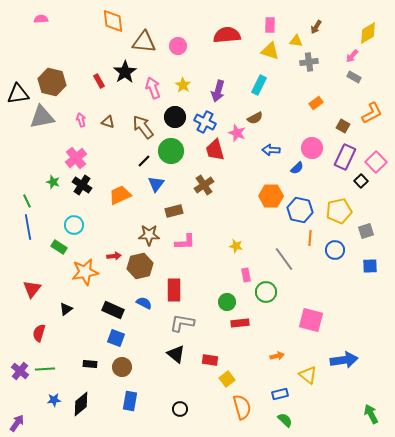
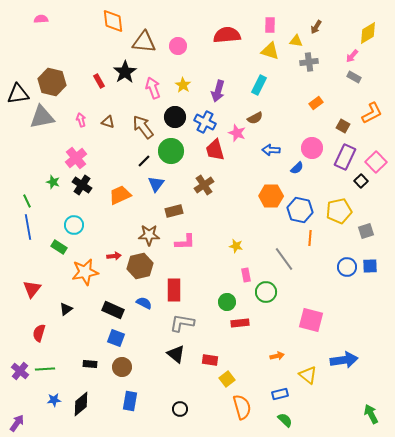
blue circle at (335, 250): moved 12 px right, 17 px down
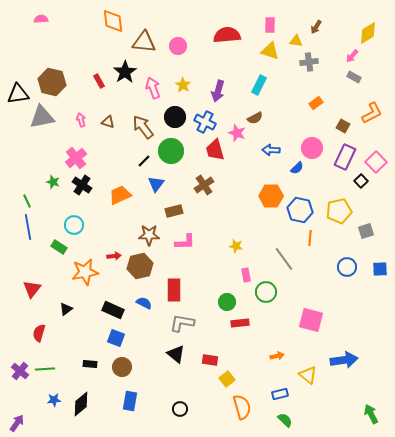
blue square at (370, 266): moved 10 px right, 3 px down
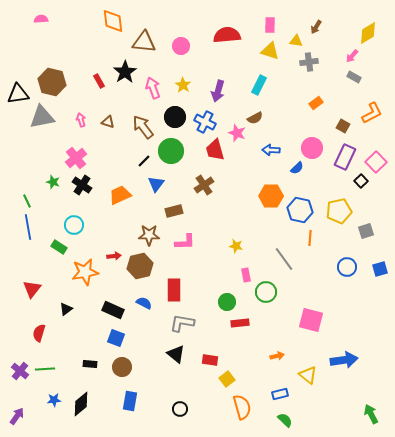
pink circle at (178, 46): moved 3 px right
blue square at (380, 269): rotated 14 degrees counterclockwise
purple arrow at (17, 423): moved 7 px up
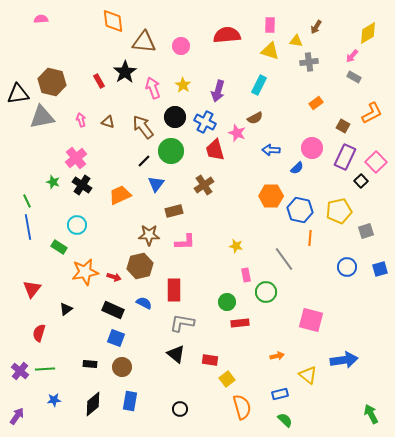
cyan circle at (74, 225): moved 3 px right
red arrow at (114, 256): moved 21 px down; rotated 24 degrees clockwise
black diamond at (81, 404): moved 12 px right
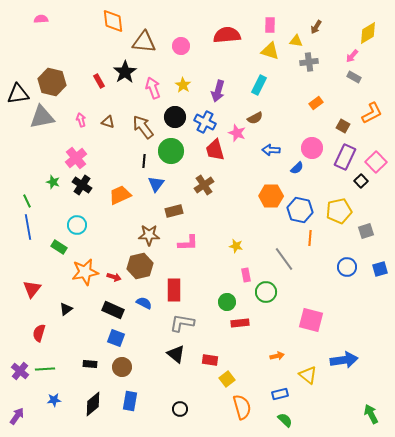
black line at (144, 161): rotated 40 degrees counterclockwise
pink L-shape at (185, 242): moved 3 px right, 1 px down
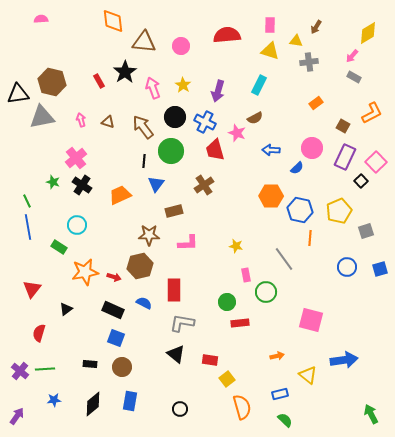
yellow pentagon at (339, 211): rotated 10 degrees counterclockwise
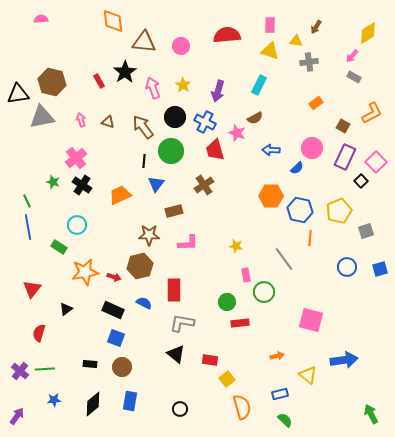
green circle at (266, 292): moved 2 px left
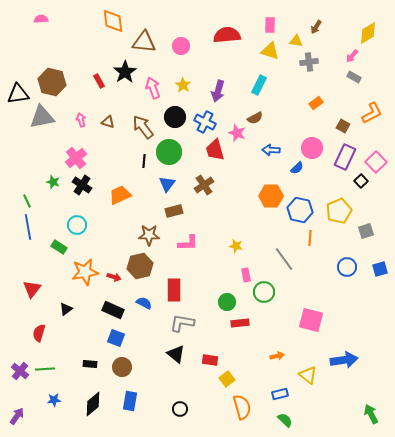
green circle at (171, 151): moved 2 px left, 1 px down
blue triangle at (156, 184): moved 11 px right
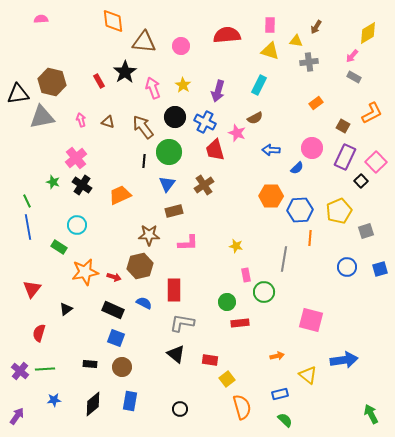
blue hexagon at (300, 210): rotated 15 degrees counterclockwise
gray line at (284, 259): rotated 45 degrees clockwise
